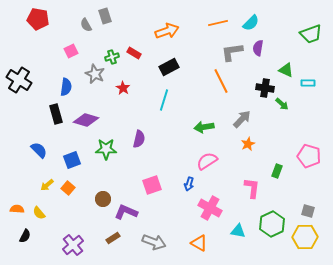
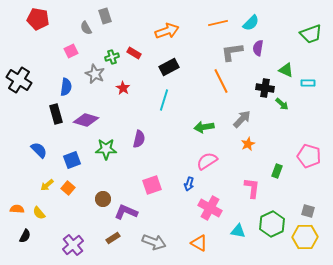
gray semicircle at (86, 25): moved 3 px down
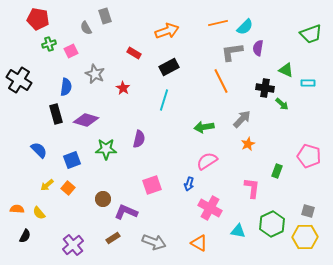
cyan semicircle at (251, 23): moved 6 px left, 4 px down
green cross at (112, 57): moved 63 px left, 13 px up
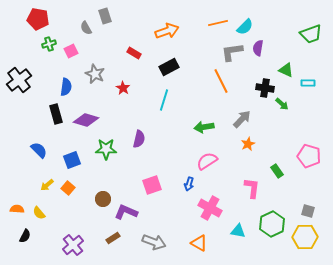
black cross at (19, 80): rotated 20 degrees clockwise
green rectangle at (277, 171): rotated 56 degrees counterclockwise
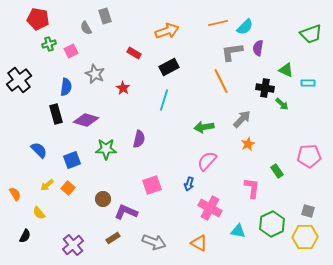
pink pentagon at (309, 156): rotated 20 degrees counterclockwise
pink semicircle at (207, 161): rotated 15 degrees counterclockwise
orange semicircle at (17, 209): moved 2 px left, 15 px up; rotated 56 degrees clockwise
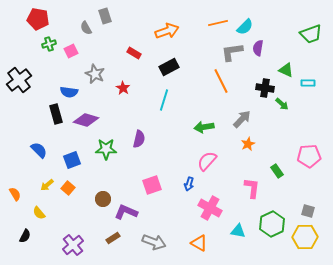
blue semicircle at (66, 87): moved 3 px right, 5 px down; rotated 90 degrees clockwise
